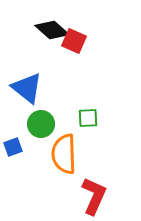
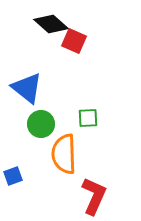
black diamond: moved 1 px left, 6 px up
blue square: moved 29 px down
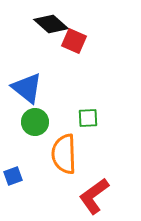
green circle: moved 6 px left, 2 px up
red L-shape: rotated 150 degrees counterclockwise
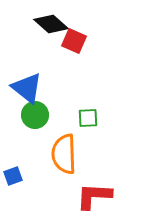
green circle: moved 7 px up
red L-shape: rotated 39 degrees clockwise
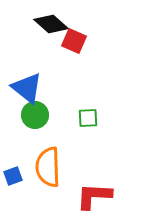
orange semicircle: moved 16 px left, 13 px down
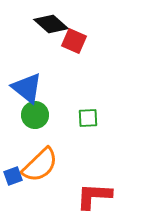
orange semicircle: moved 8 px left, 2 px up; rotated 132 degrees counterclockwise
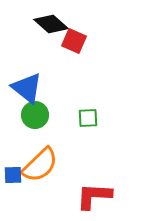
blue square: moved 1 px up; rotated 18 degrees clockwise
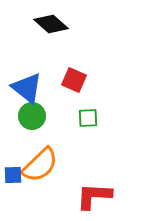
red square: moved 39 px down
green circle: moved 3 px left, 1 px down
